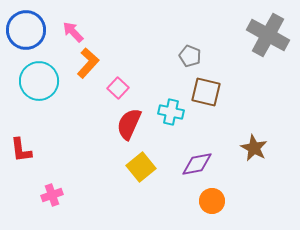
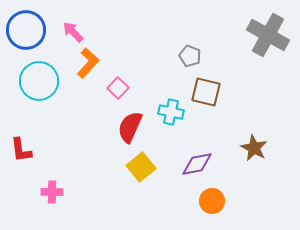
red semicircle: moved 1 px right, 3 px down
pink cross: moved 3 px up; rotated 20 degrees clockwise
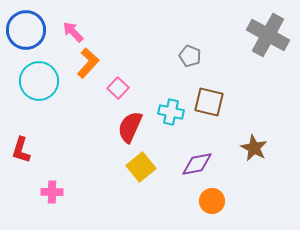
brown square: moved 3 px right, 10 px down
red L-shape: rotated 24 degrees clockwise
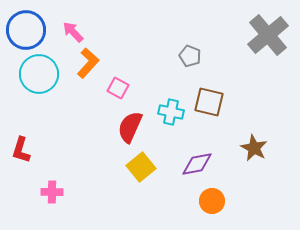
gray cross: rotated 21 degrees clockwise
cyan circle: moved 7 px up
pink square: rotated 15 degrees counterclockwise
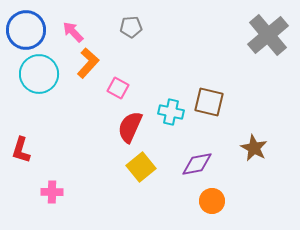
gray pentagon: moved 59 px left, 29 px up; rotated 25 degrees counterclockwise
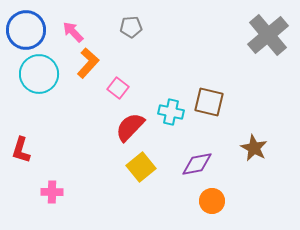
pink square: rotated 10 degrees clockwise
red semicircle: rotated 20 degrees clockwise
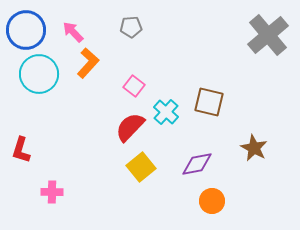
pink square: moved 16 px right, 2 px up
cyan cross: moved 5 px left; rotated 30 degrees clockwise
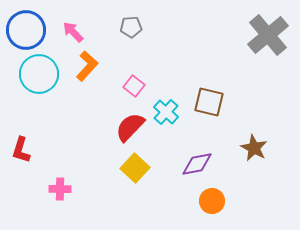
orange L-shape: moved 1 px left, 3 px down
yellow square: moved 6 px left, 1 px down; rotated 8 degrees counterclockwise
pink cross: moved 8 px right, 3 px up
